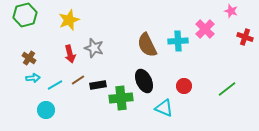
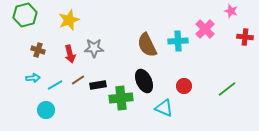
red cross: rotated 14 degrees counterclockwise
gray star: rotated 18 degrees counterclockwise
brown cross: moved 9 px right, 8 px up; rotated 16 degrees counterclockwise
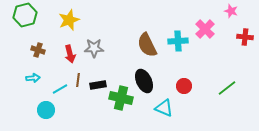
brown line: rotated 48 degrees counterclockwise
cyan line: moved 5 px right, 4 px down
green line: moved 1 px up
green cross: rotated 20 degrees clockwise
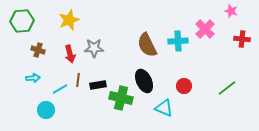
green hexagon: moved 3 px left, 6 px down; rotated 10 degrees clockwise
red cross: moved 3 px left, 2 px down
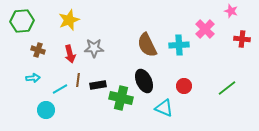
cyan cross: moved 1 px right, 4 px down
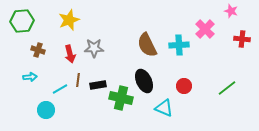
cyan arrow: moved 3 px left, 1 px up
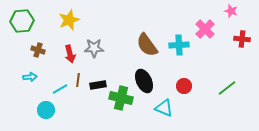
brown semicircle: rotated 10 degrees counterclockwise
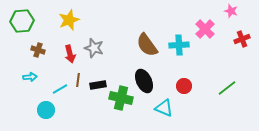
red cross: rotated 28 degrees counterclockwise
gray star: rotated 18 degrees clockwise
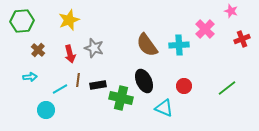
brown cross: rotated 24 degrees clockwise
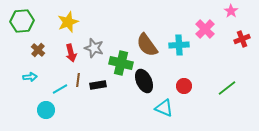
pink star: rotated 16 degrees clockwise
yellow star: moved 1 px left, 2 px down
red arrow: moved 1 px right, 1 px up
green cross: moved 35 px up
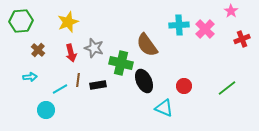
green hexagon: moved 1 px left
cyan cross: moved 20 px up
